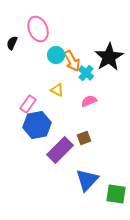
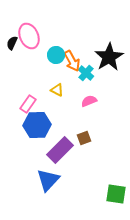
pink ellipse: moved 9 px left, 7 px down
blue hexagon: rotated 8 degrees clockwise
blue triangle: moved 39 px left
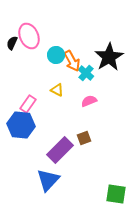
blue hexagon: moved 16 px left; rotated 8 degrees clockwise
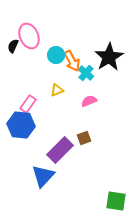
black semicircle: moved 1 px right, 3 px down
yellow triangle: rotated 48 degrees counterclockwise
blue triangle: moved 5 px left, 4 px up
green square: moved 7 px down
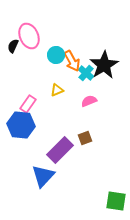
black star: moved 5 px left, 8 px down
brown square: moved 1 px right
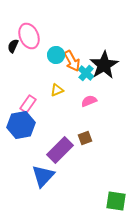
blue hexagon: rotated 16 degrees counterclockwise
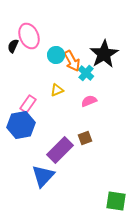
black star: moved 11 px up
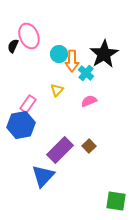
cyan circle: moved 3 px right, 1 px up
orange arrow: rotated 30 degrees clockwise
yellow triangle: rotated 24 degrees counterclockwise
brown square: moved 4 px right, 8 px down; rotated 24 degrees counterclockwise
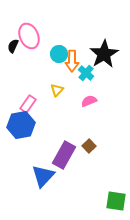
purple rectangle: moved 4 px right, 5 px down; rotated 16 degrees counterclockwise
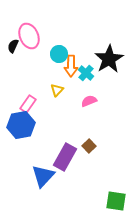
black star: moved 5 px right, 5 px down
orange arrow: moved 1 px left, 5 px down
purple rectangle: moved 1 px right, 2 px down
